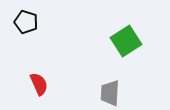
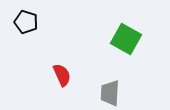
green square: moved 2 px up; rotated 28 degrees counterclockwise
red semicircle: moved 23 px right, 9 px up
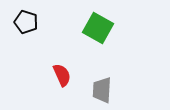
green square: moved 28 px left, 11 px up
gray trapezoid: moved 8 px left, 3 px up
